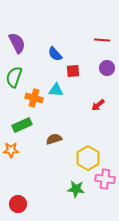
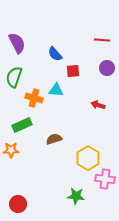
red arrow: rotated 56 degrees clockwise
green star: moved 7 px down
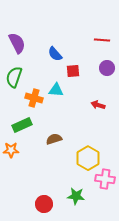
red circle: moved 26 px right
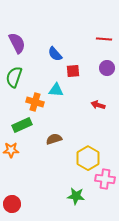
red line: moved 2 px right, 1 px up
orange cross: moved 1 px right, 4 px down
red circle: moved 32 px left
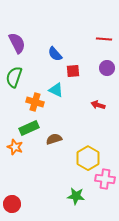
cyan triangle: rotated 21 degrees clockwise
green rectangle: moved 7 px right, 3 px down
orange star: moved 4 px right, 3 px up; rotated 21 degrees clockwise
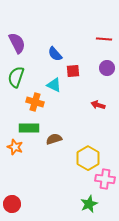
green semicircle: moved 2 px right
cyan triangle: moved 2 px left, 5 px up
green rectangle: rotated 24 degrees clockwise
green star: moved 13 px right, 8 px down; rotated 30 degrees counterclockwise
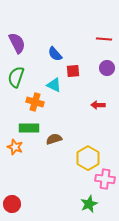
red arrow: rotated 16 degrees counterclockwise
